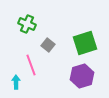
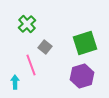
green cross: rotated 24 degrees clockwise
gray square: moved 3 px left, 2 px down
cyan arrow: moved 1 px left
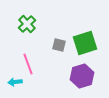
gray square: moved 14 px right, 2 px up; rotated 24 degrees counterclockwise
pink line: moved 3 px left, 1 px up
cyan arrow: rotated 96 degrees counterclockwise
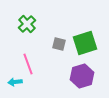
gray square: moved 1 px up
